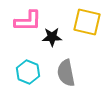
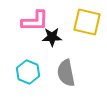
pink L-shape: moved 7 px right
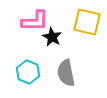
black star: rotated 30 degrees clockwise
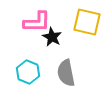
pink L-shape: moved 2 px right, 1 px down
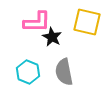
gray semicircle: moved 2 px left, 1 px up
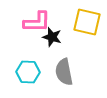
black star: rotated 12 degrees counterclockwise
cyan hexagon: rotated 20 degrees counterclockwise
